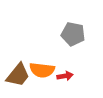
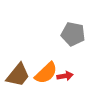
orange semicircle: moved 4 px right, 3 px down; rotated 50 degrees counterclockwise
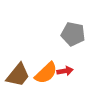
red arrow: moved 5 px up
